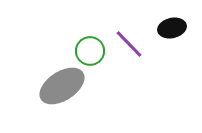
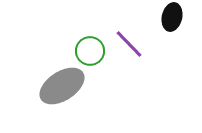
black ellipse: moved 11 px up; rotated 64 degrees counterclockwise
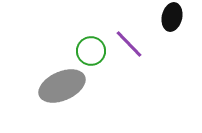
green circle: moved 1 px right
gray ellipse: rotated 9 degrees clockwise
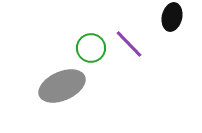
green circle: moved 3 px up
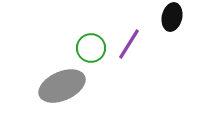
purple line: rotated 76 degrees clockwise
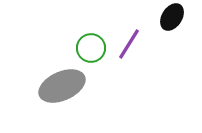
black ellipse: rotated 20 degrees clockwise
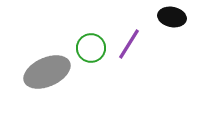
black ellipse: rotated 68 degrees clockwise
gray ellipse: moved 15 px left, 14 px up
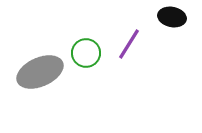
green circle: moved 5 px left, 5 px down
gray ellipse: moved 7 px left
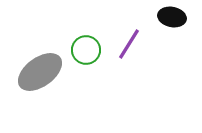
green circle: moved 3 px up
gray ellipse: rotated 12 degrees counterclockwise
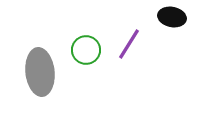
gray ellipse: rotated 60 degrees counterclockwise
